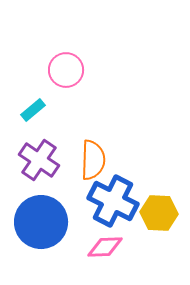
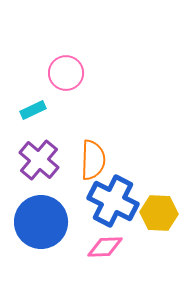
pink circle: moved 3 px down
cyan rectangle: rotated 15 degrees clockwise
purple cross: rotated 6 degrees clockwise
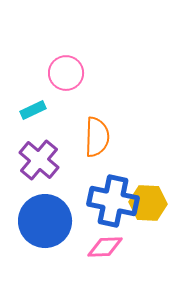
orange semicircle: moved 4 px right, 23 px up
blue cross: rotated 15 degrees counterclockwise
yellow hexagon: moved 11 px left, 10 px up
blue circle: moved 4 px right, 1 px up
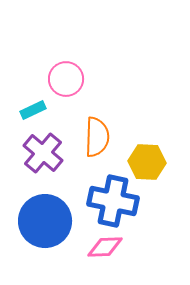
pink circle: moved 6 px down
purple cross: moved 4 px right, 7 px up
yellow hexagon: moved 1 px left, 41 px up
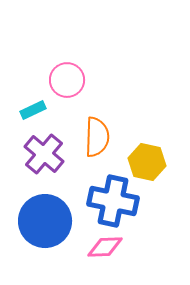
pink circle: moved 1 px right, 1 px down
purple cross: moved 1 px right, 1 px down
yellow hexagon: rotated 9 degrees clockwise
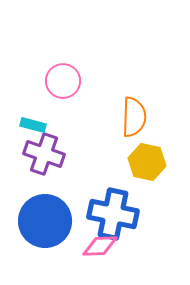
pink circle: moved 4 px left, 1 px down
cyan rectangle: moved 15 px down; rotated 40 degrees clockwise
orange semicircle: moved 37 px right, 20 px up
purple cross: rotated 21 degrees counterclockwise
blue cross: moved 13 px down
pink diamond: moved 5 px left, 1 px up
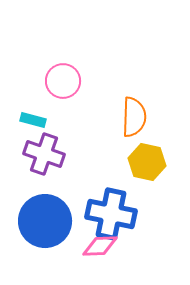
cyan rectangle: moved 5 px up
blue cross: moved 2 px left
